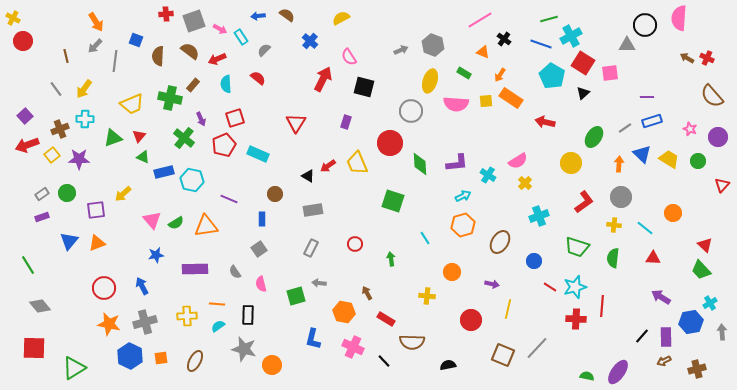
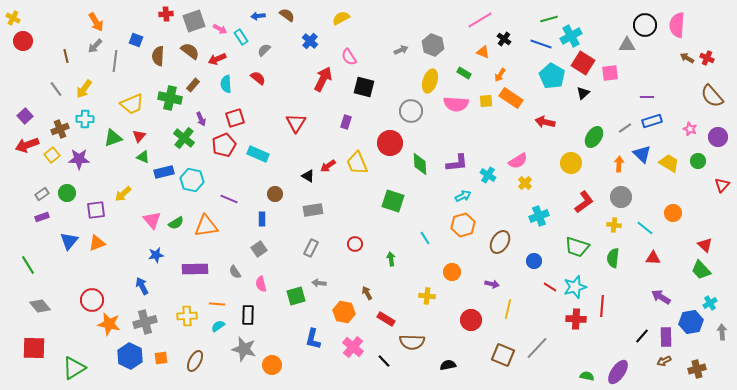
pink semicircle at (679, 18): moved 2 px left, 7 px down
yellow trapezoid at (669, 159): moved 4 px down
red circle at (104, 288): moved 12 px left, 12 px down
pink cross at (353, 347): rotated 15 degrees clockwise
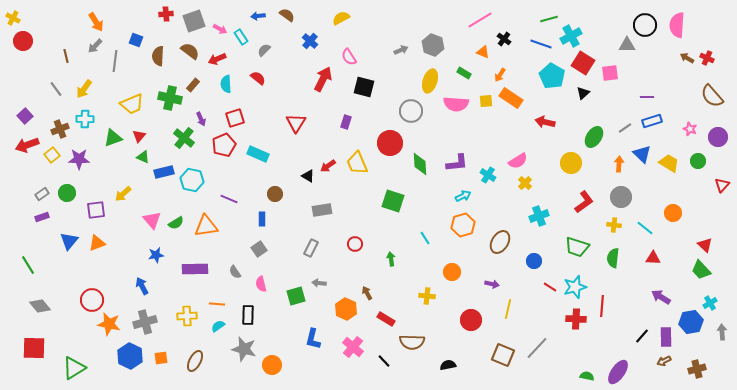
gray rectangle at (313, 210): moved 9 px right
orange hexagon at (344, 312): moved 2 px right, 3 px up; rotated 15 degrees clockwise
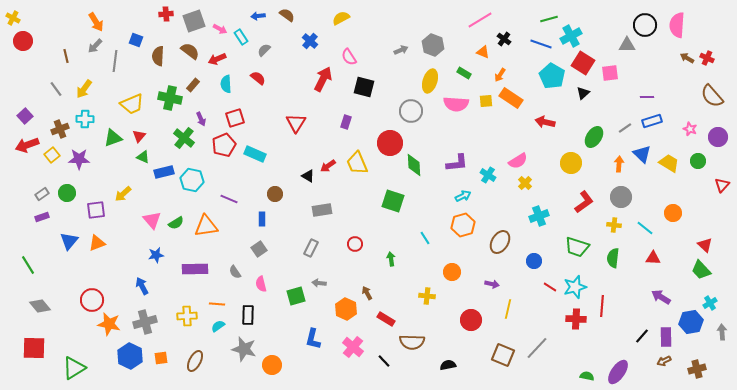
cyan rectangle at (258, 154): moved 3 px left
green diamond at (420, 164): moved 6 px left, 1 px down
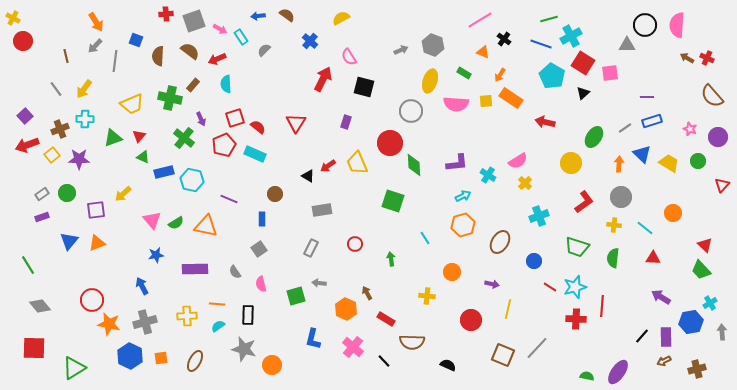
red semicircle at (258, 78): moved 49 px down
orange triangle at (206, 226): rotated 20 degrees clockwise
black semicircle at (448, 365): rotated 35 degrees clockwise
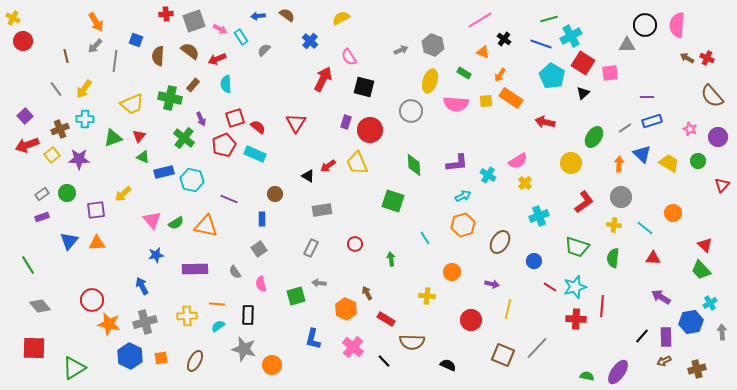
red circle at (390, 143): moved 20 px left, 13 px up
orange triangle at (97, 243): rotated 18 degrees clockwise
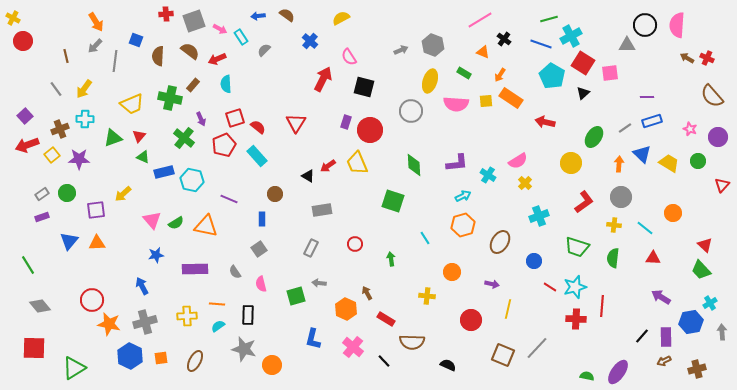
cyan rectangle at (255, 154): moved 2 px right, 2 px down; rotated 25 degrees clockwise
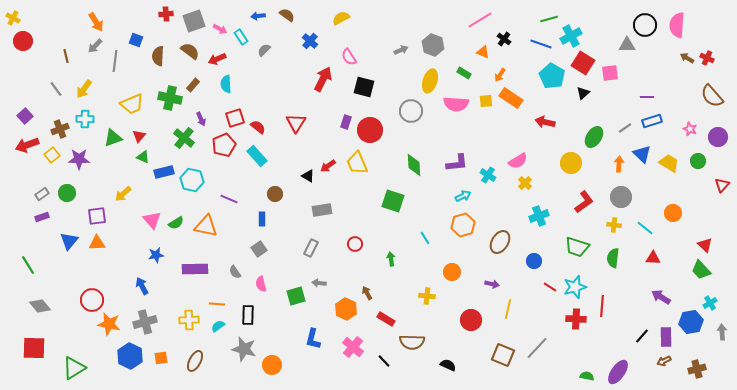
purple square at (96, 210): moved 1 px right, 6 px down
yellow cross at (187, 316): moved 2 px right, 4 px down
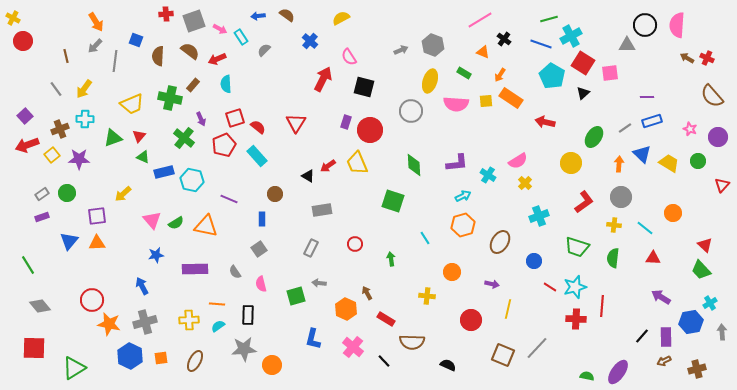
gray star at (244, 349): rotated 20 degrees counterclockwise
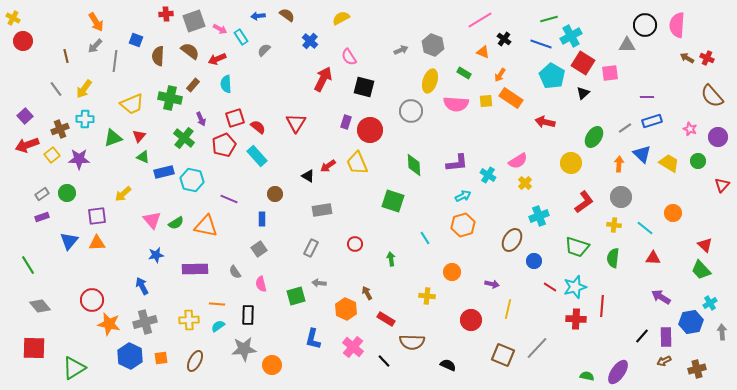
brown ellipse at (500, 242): moved 12 px right, 2 px up
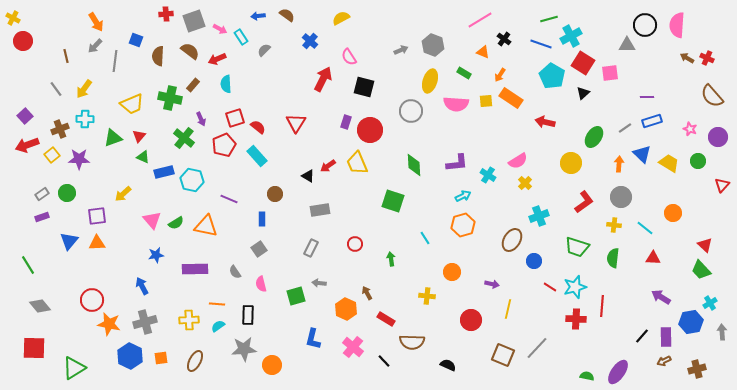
gray rectangle at (322, 210): moved 2 px left
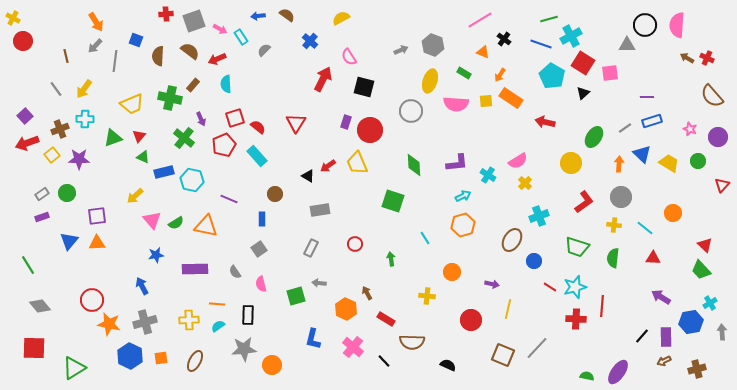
red arrow at (27, 145): moved 2 px up
yellow arrow at (123, 194): moved 12 px right, 2 px down
